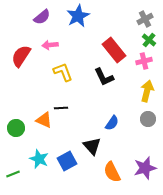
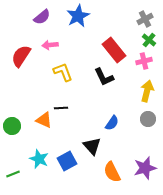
green circle: moved 4 px left, 2 px up
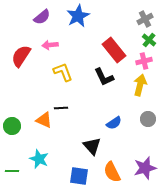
yellow arrow: moved 7 px left, 6 px up
blue semicircle: moved 2 px right; rotated 21 degrees clockwise
blue square: moved 12 px right, 15 px down; rotated 36 degrees clockwise
green line: moved 1 px left, 3 px up; rotated 24 degrees clockwise
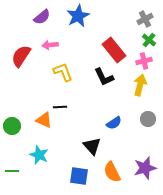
black line: moved 1 px left, 1 px up
cyan star: moved 4 px up
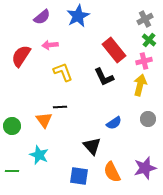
orange triangle: rotated 30 degrees clockwise
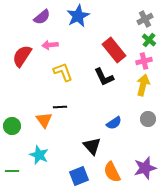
red semicircle: moved 1 px right
yellow arrow: moved 3 px right
blue square: rotated 30 degrees counterclockwise
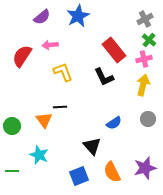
pink cross: moved 2 px up
